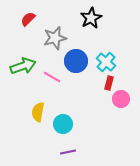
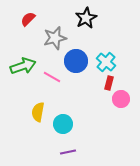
black star: moved 5 px left
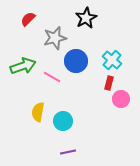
cyan cross: moved 6 px right, 2 px up
cyan circle: moved 3 px up
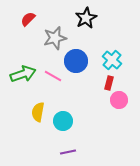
green arrow: moved 8 px down
pink line: moved 1 px right, 1 px up
pink circle: moved 2 px left, 1 px down
